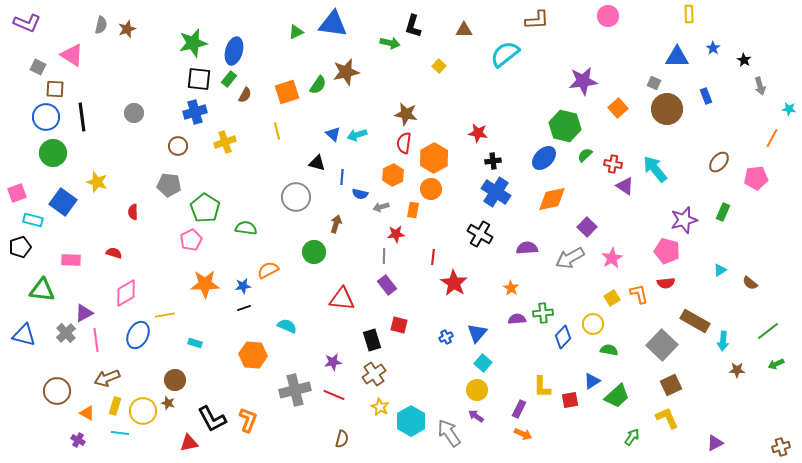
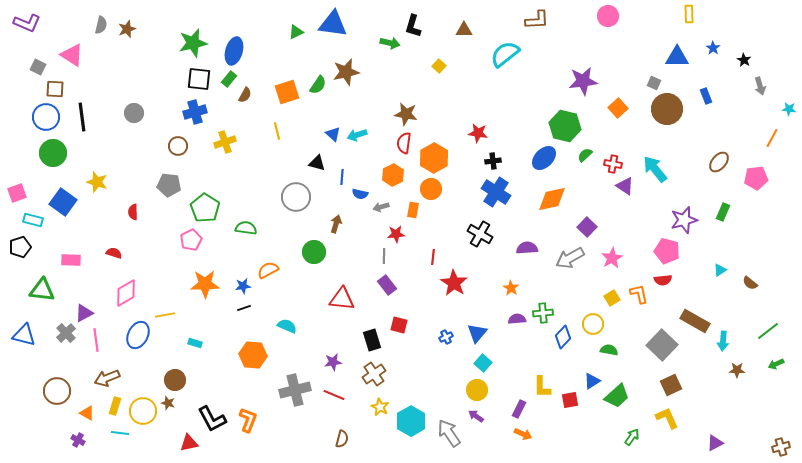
red semicircle at (666, 283): moved 3 px left, 3 px up
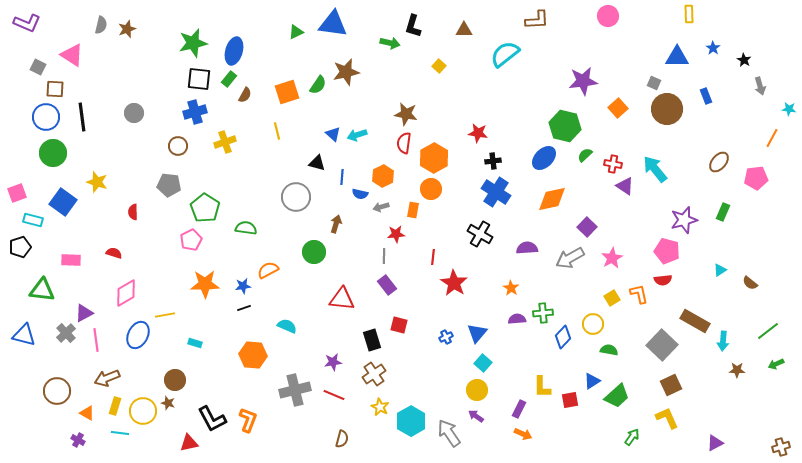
orange hexagon at (393, 175): moved 10 px left, 1 px down
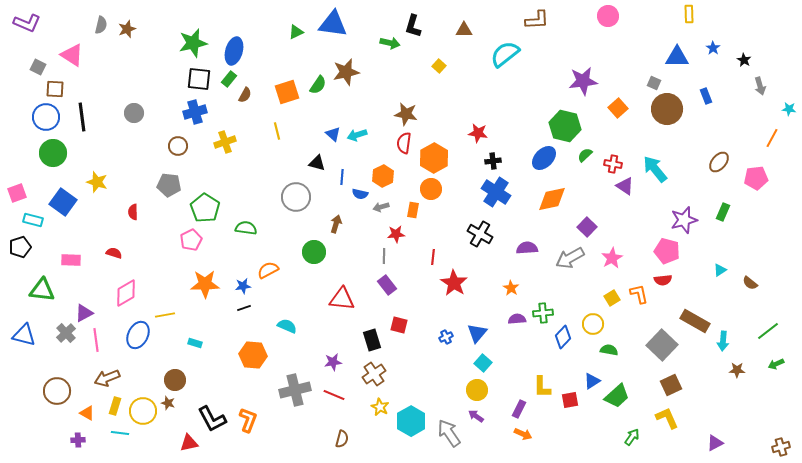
purple cross at (78, 440): rotated 32 degrees counterclockwise
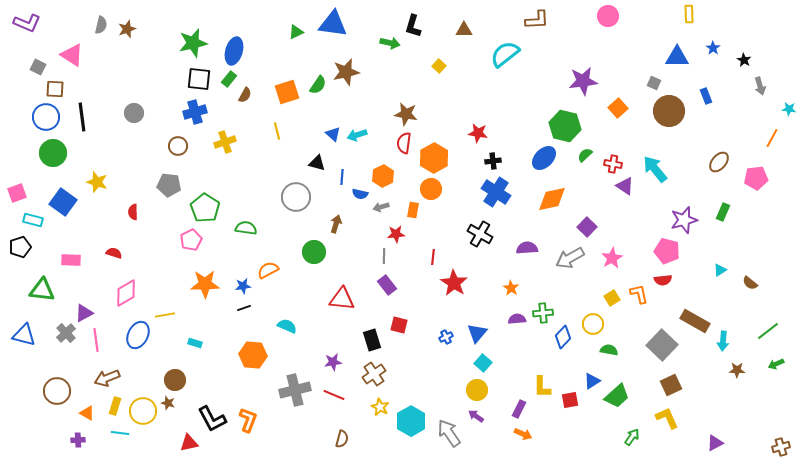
brown circle at (667, 109): moved 2 px right, 2 px down
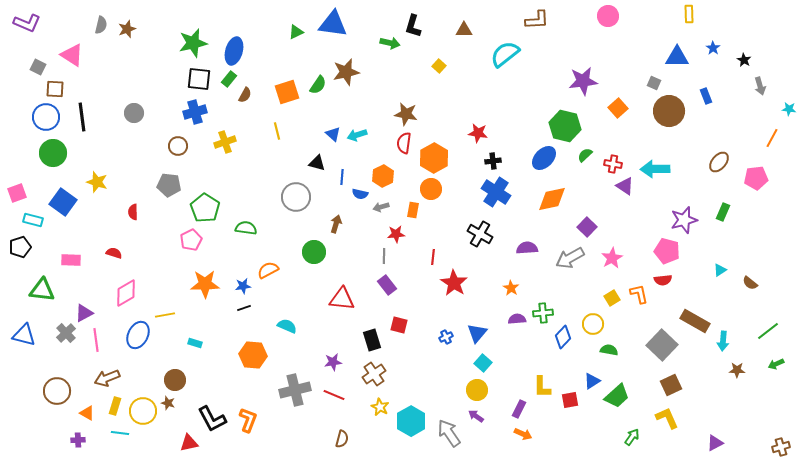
cyan arrow at (655, 169): rotated 52 degrees counterclockwise
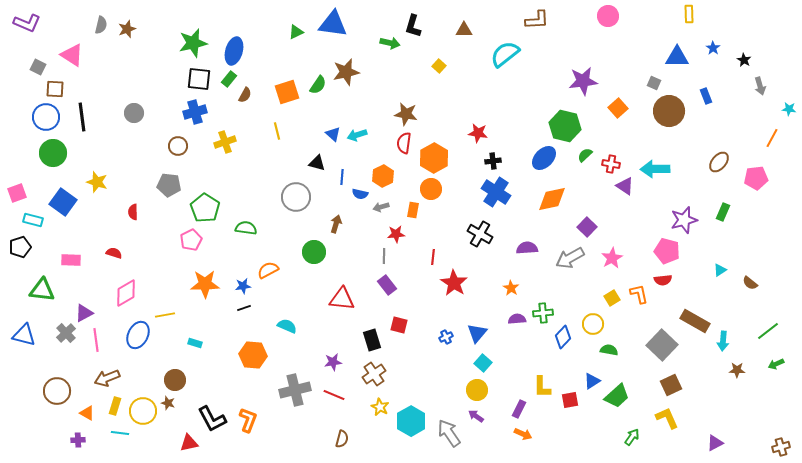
red cross at (613, 164): moved 2 px left
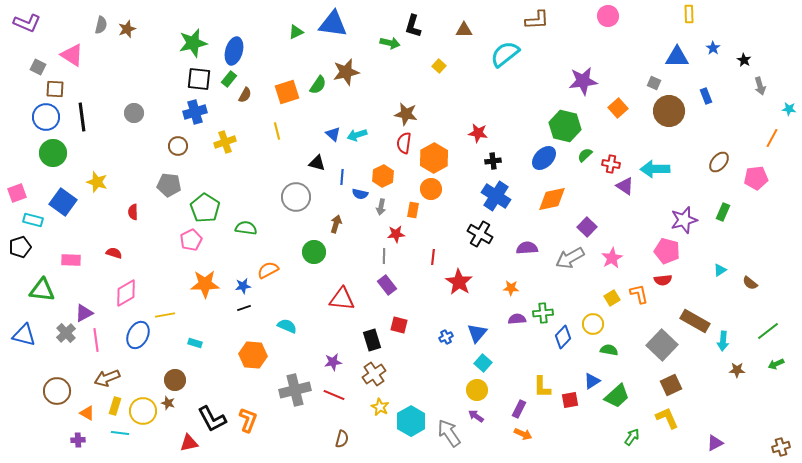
blue cross at (496, 192): moved 4 px down
gray arrow at (381, 207): rotated 63 degrees counterclockwise
red star at (454, 283): moved 5 px right, 1 px up
orange star at (511, 288): rotated 28 degrees counterclockwise
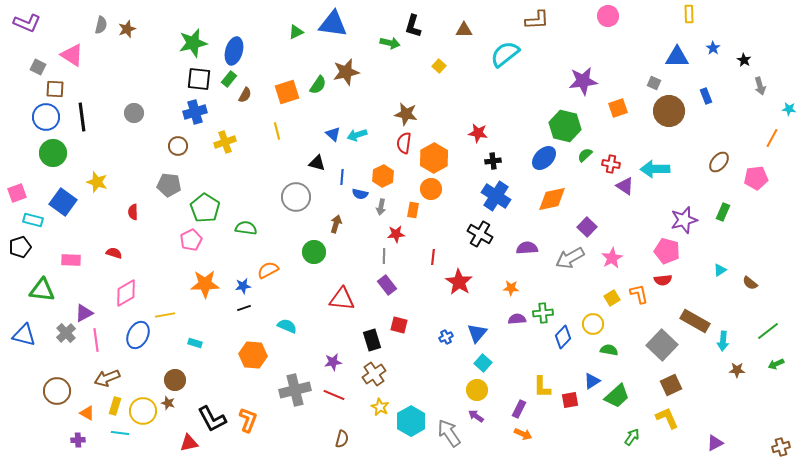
orange square at (618, 108): rotated 24 degrees clockwise
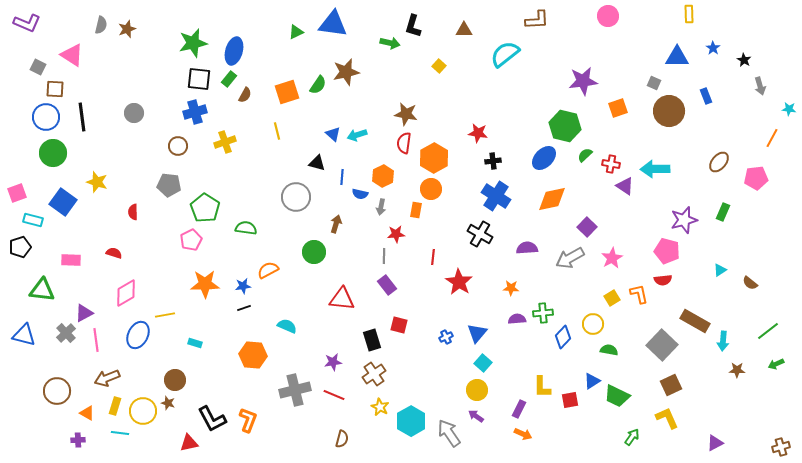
orange rectangle at (413, 210): moved 3 px right
green trapezoid at (617, 396): rotated 68 degrees clockwise
